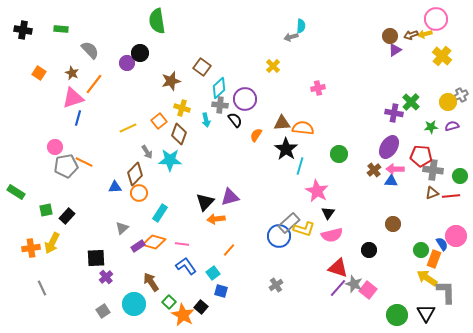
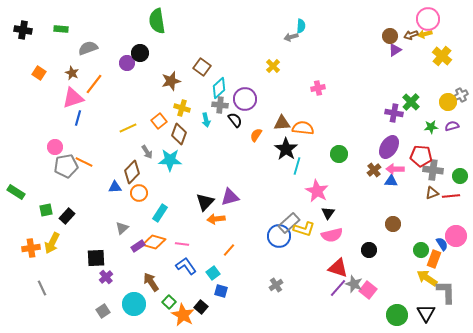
pink circle at (436, 19): moved 8 px left
gray semicircle at (90, 50): moved 2 px left, 2 px up; rotated 66 degrees counterclockwise
cyan line at (300, 166): moved 3 px left
brown diamond at (135, 174): moved 3 px left, 2 px up
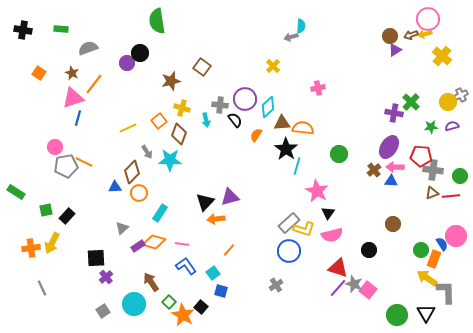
cyan diamond at (219, 88): moved 49 px right, 19 px down
pink arrow at (395, 169): moved 2 px up
blue circle at (279, 236): moved 10 px right, 15 px down
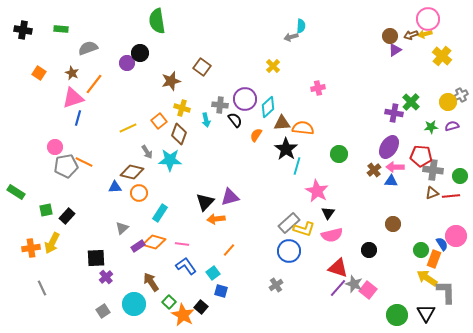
brown diamond at (132, 172): rotated 60 degrees clockwise
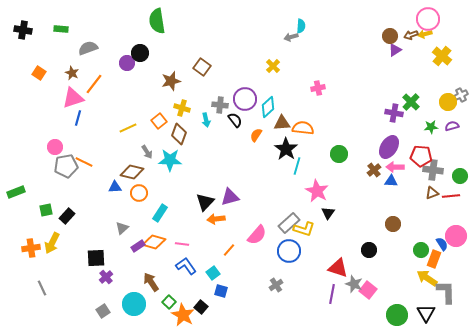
green rectangle at (16, 192): rotated 54 degrees counterclockwise
pink semicircle at (332, 235): moved 75 px left; rotated 35 degrees counterclockwise
purple line at (338, 288): moved 6 px left, 6 px down; rotated 30 degrees counterclockwise
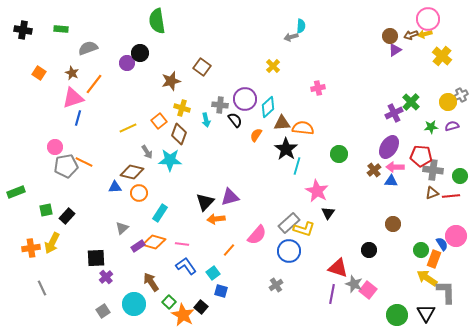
purple cross at (394, 113): rotated 36 degrees counterclockwise
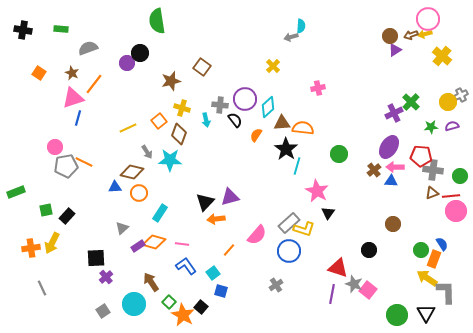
pink circle at (456, 236): moved 25 px up
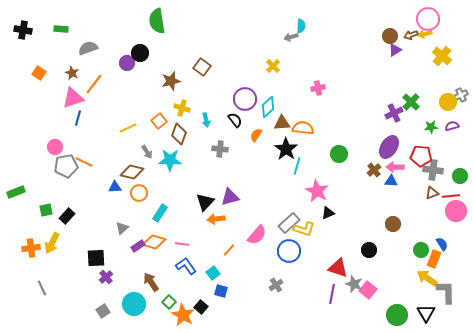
gray cross at (220, 105): moved 44 px down
black triangle at (328, 213): rotated 32 degrees clockwise
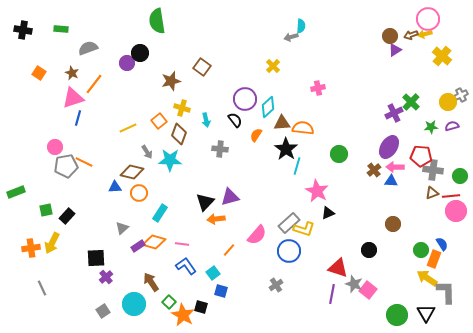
black square at (201, 307): rotated 24 degrees counterclockwise
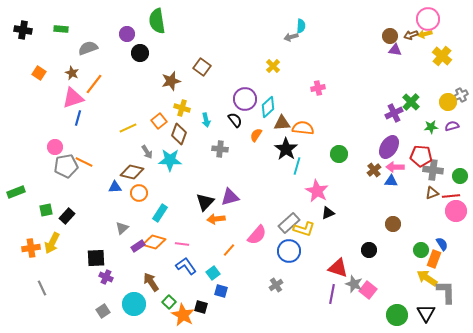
purple triangle at (395, 50): rotated 40 degrees clockwise
purple circle at (127, 63): moved 29 px up
purple cross at (106, 277): rotated 24 degrees counterclockwise
